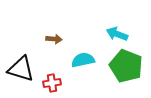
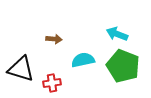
green pentagon: moved 3 px left
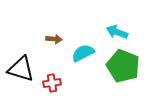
cyan arrow: moved 2 px up
cyan semicircle: moved 7 px up; rotated 15 degrees counterclockwise
